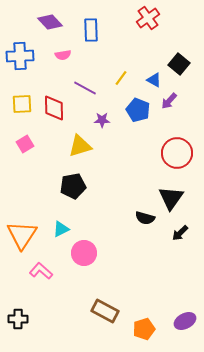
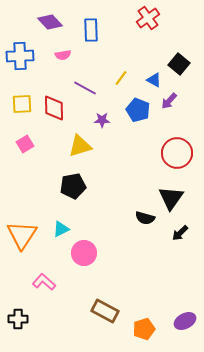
pink L-shape: moved 3 px right, 11 px down
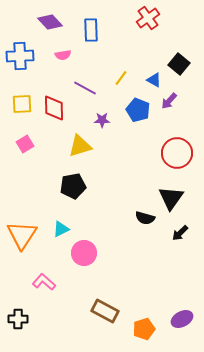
purple ellipse: moved 3 px left, 2 px up
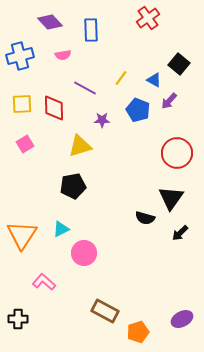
blue cross: rotated 12 degrees counterclockwise
orange pentagon: moved 6 px left, 3 px down
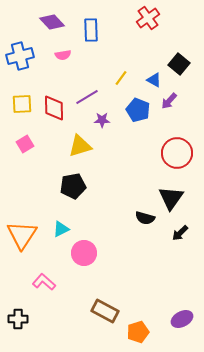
purple diamond: moved 2 px right
purple line: moved 2 px right, 9 px down; rotated 60 degrees counterclockwise
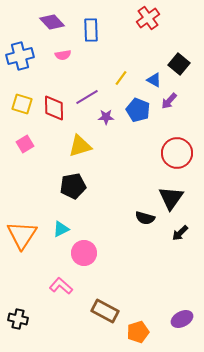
yellow square: rotated 20 degrees clockwise
purple star: moved 4 px right, 3 px up
pink L-shape: moved 17 px right, 4 px down
black cross: rotated 12 degrees clockwise
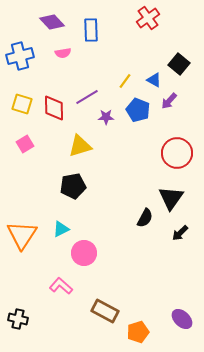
pink semicircle: moved 2 px up
yellow line: moved 4 px right, 3 px down
black semicircle: rotated 78 degrees counterclockwise
purple ellipse: rotated 70 degrees clockwise
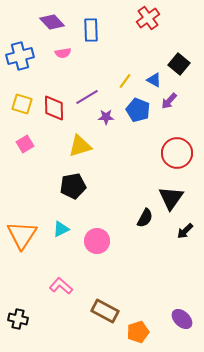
black arrow: moved 5 px right, 2 px up
pink circle: moved 13 px right, 12 px up
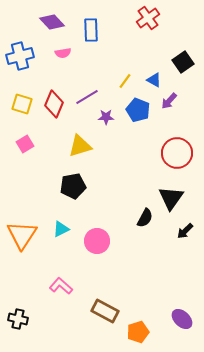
black square: moved 4 px right, 2 px up; rotated 15 degrees clockwise
red diamond: moved 4 px up; rotated 24 degrees clockwise
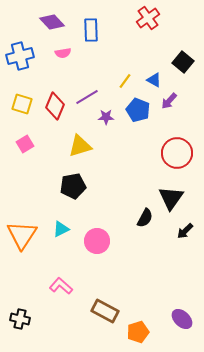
black square: rotated 15 degrees counterclockwise
red diamond: moved 1 px right, 2 px down
black cross: moved 2 px right
